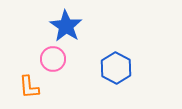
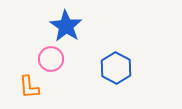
pink circle: moved 2 px left
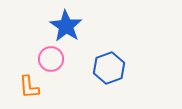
blue hexagon: moved 7 px left; rotated 12 degrees clockwise
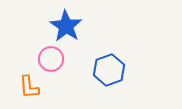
blue hexagon: moved 2 px down
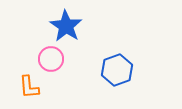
blue hexagon: moved 8 px right
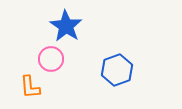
orange L-shape: moved 1 px right
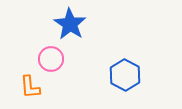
blue star: moved 4 px right, 2 px up
blue hexagon: moved 8 px right, 5 px down; rotated 12 degrees counterclockwise
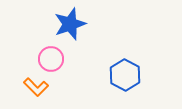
blue star: rotated 20 degrees clockwise
orange L-shape: moved 6 px right; rotated 40 degrees counterclockwise
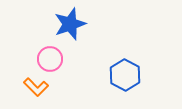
pink circle: moved 1 px left
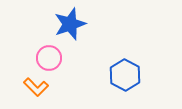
pink circle: moved 1 px left, 1 px up
